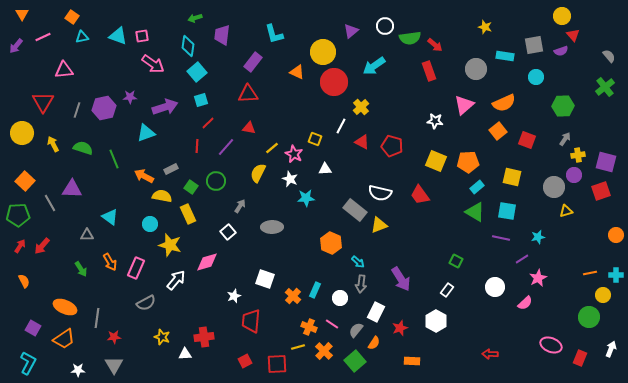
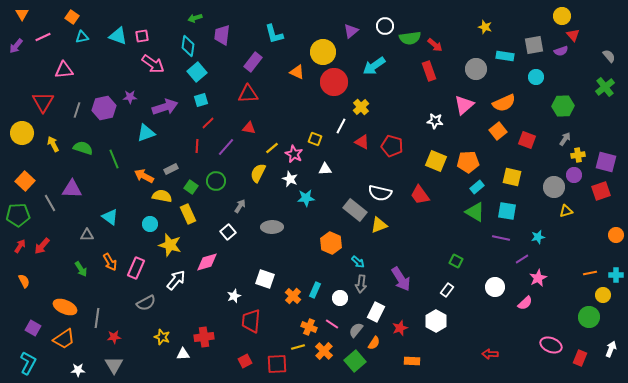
white triangle at (185, 354): moved 2 px left
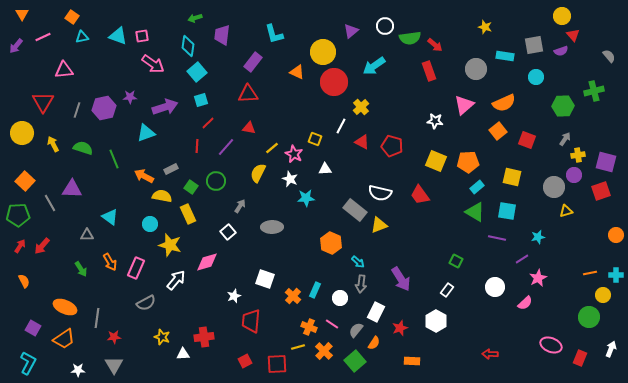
green cross at (605, 87): moved 11 px left, 4 px down; rotated 24 degrees clockwise
purple line at (501, 238): moved 4 px left
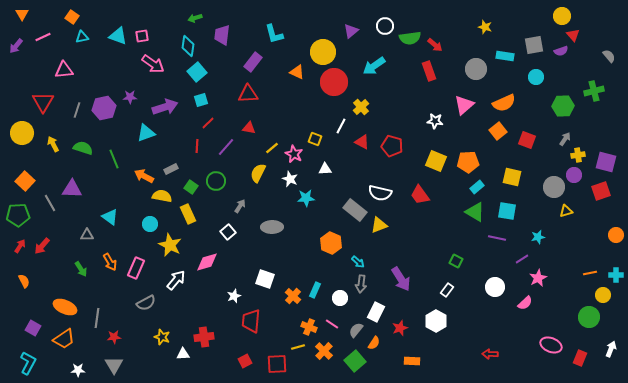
yellow star at (170, 245): rotated 10 degrees clockwise
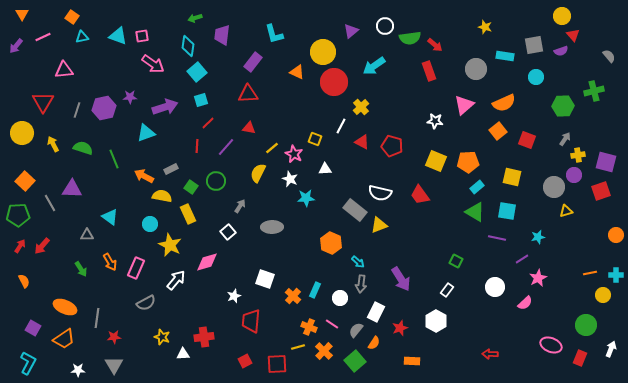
green circle at (589, 317): moved 3 px left, 8 px down
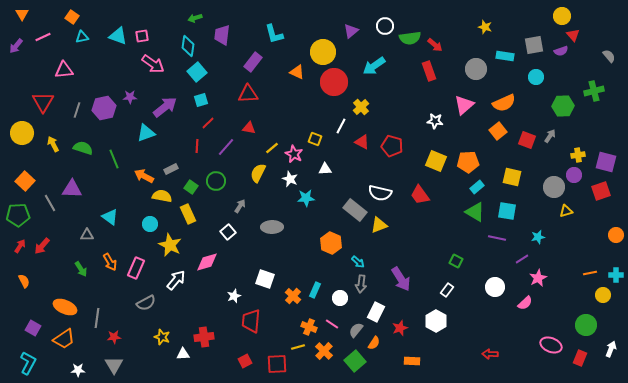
purple arrow at (165, 107): rotated 20 degrees counterclockwise
gray arrow at (565, 139): moved 15 px left, 3 px up
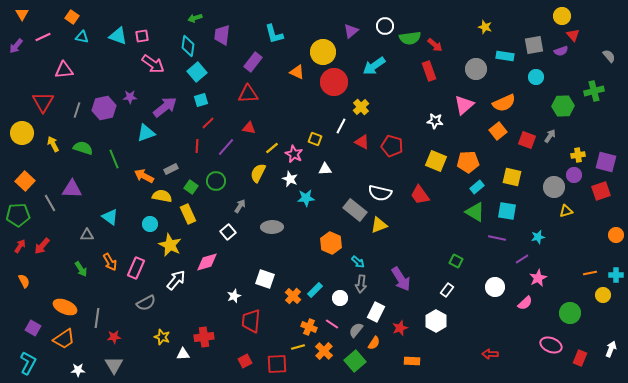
cyan triangle at (82, 37): rotated 24 degrees clockwise
cyan rectangle at (315, 290): rotated 21 degrees clockwise
green circle at (586, 325): moved 16 px left, 12 px up
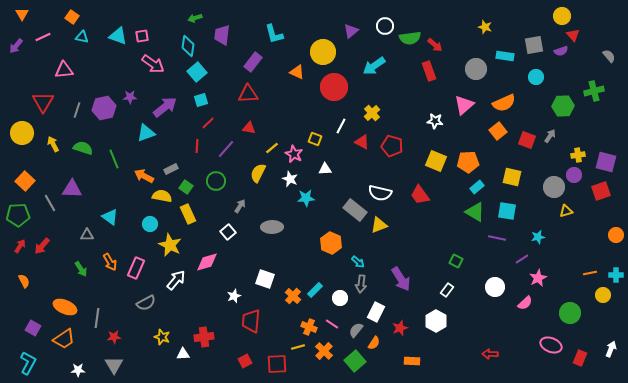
red circle at (334, 82): moved 5 px down
yellow cross at (361, 107): moved 11 px right, 6 px down
purple line at (226, 147): moved 2 px down
green square at (191, 187): moved 5 px left
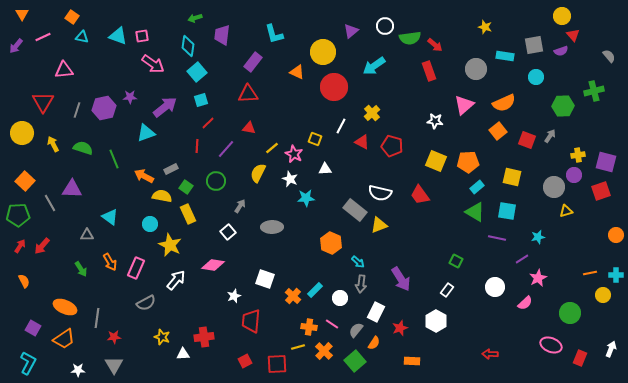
pink diamond at (207, 262): moved 6 px right, 3 px down; rotated 25 degrees clockwise
orange cross at (309, 327): rotated 14 degrees counterclockwise
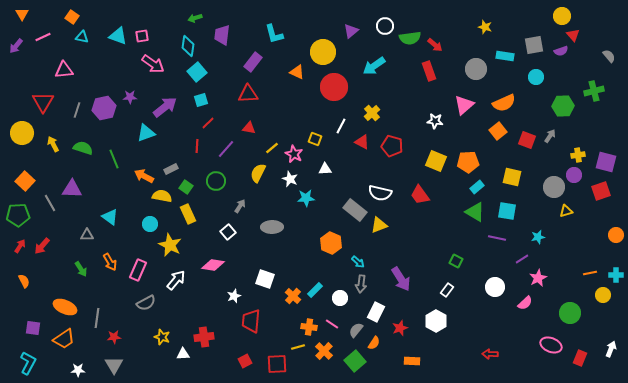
pink rectangle at (136, 268): moved 2 px right, 2 px down
purple square at (33, 328): rotated 21 degrees counterclockwise
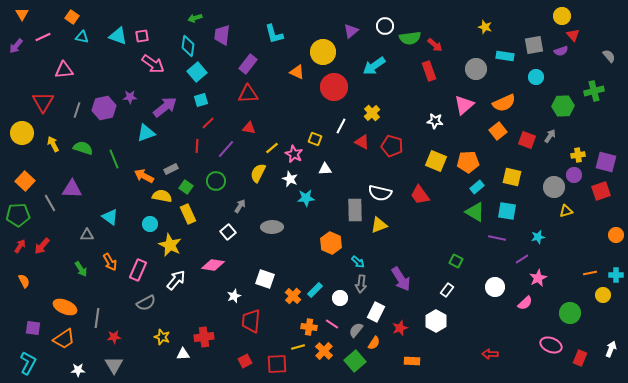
purple rectangle at (253, 62): moved 5 px left, 2 px down
gray rectangle at (355, 210): rotated 50 degrees clockwise
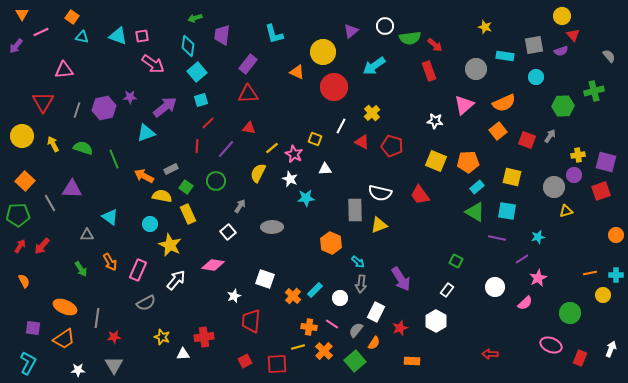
pink line at (43, 37): moved 2 px left, 5 px up
yellow circle at (22, 133): moved 3 px down
